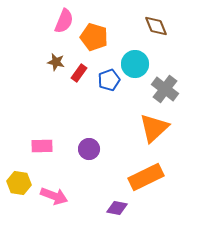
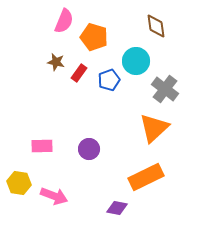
brown diamond: rotated 15 degrees clockwise
cyan circle: moved 1 px right, 3 px up
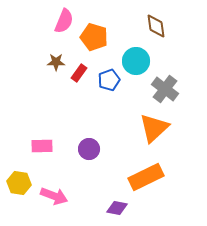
brown star: rotated 12 degrees counterclockwise
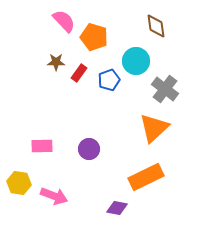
pink semicircle: rotated 65 degrees counterclockwise
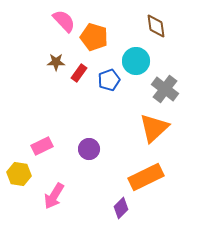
pink rectangle: rotated 25 degrees counterclockwise
yellow hexagon: moved 9 px up
pink arrow: rotated 100 degrees clockwise
purple diamond: moved 4 px right; rotated 55 degrees counterclockwise
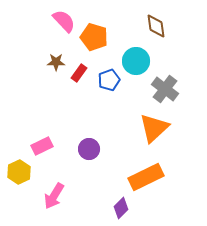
yellow hexagon: moved 2 px up; rotated 25 degrees clockwise
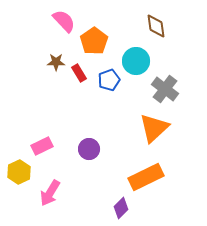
orange pentagon: moved 4 px down; rotated 20 degrees clockwise
red rectangle: rotated 66 degrees counterclockwise
pink arrow: moved 4 px left, 3 px up
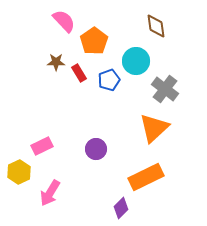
purple circle: moved 7 px right
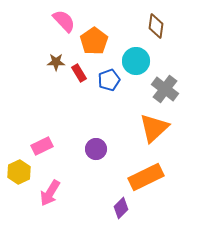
brown diamond: rotated 15 degrees clockwise
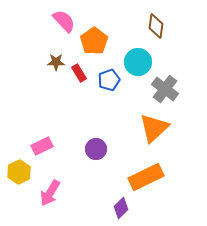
cyan circle: moved 2 px right, 1 px down
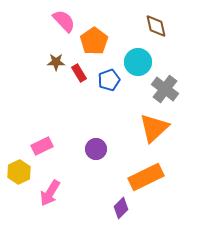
brown diamond: rotated 20 degrees counterclockwise
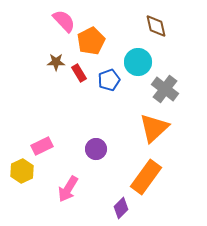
orange pentagon: moved 3 px left; rotated 8 degrees clockwise
yellow hexagon: moved 3 px right, 1 px up
orange rectangle: rotated 28 degrees counterclockwise
pink arrow: moved 18 px right, 4 px up
